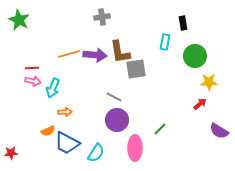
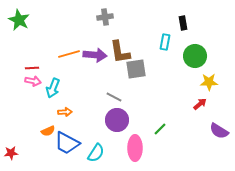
gray cross: moved 3 px right
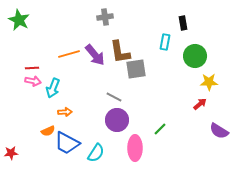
purple arrow: rotated 45 degrees clockwise
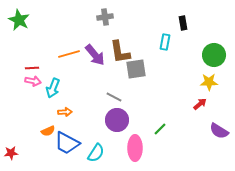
green circle: moved 19 px right, 1 px up
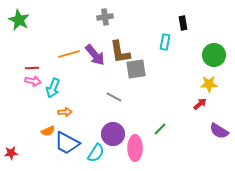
yellow star: moved 2 px down
purple circle: moved 4 px left, 14 px down
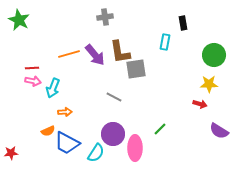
red arrow: rotated 56 degrees clockwise
